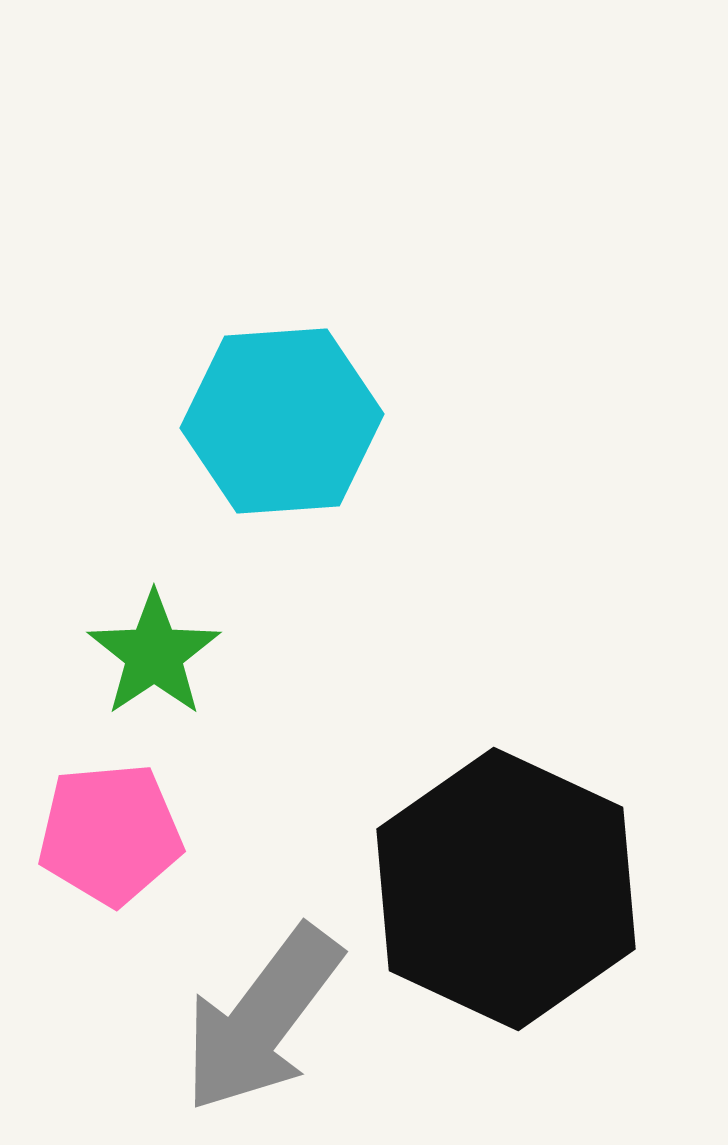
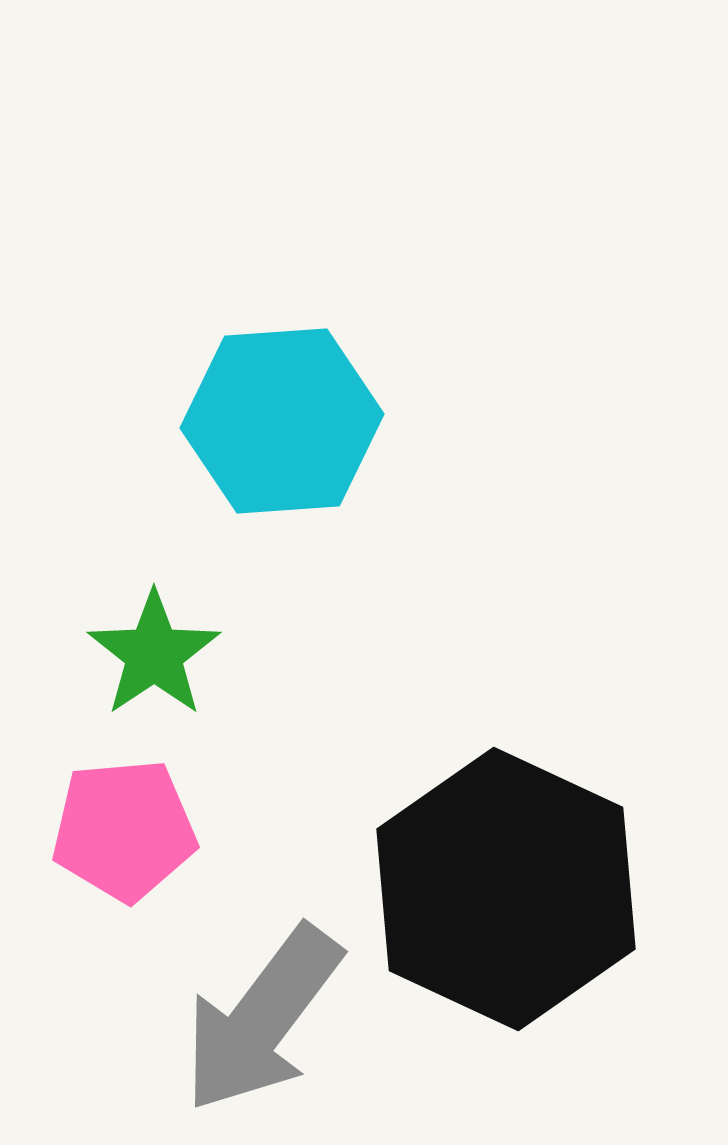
pink pentagon: moved 14 px right, 4 px up
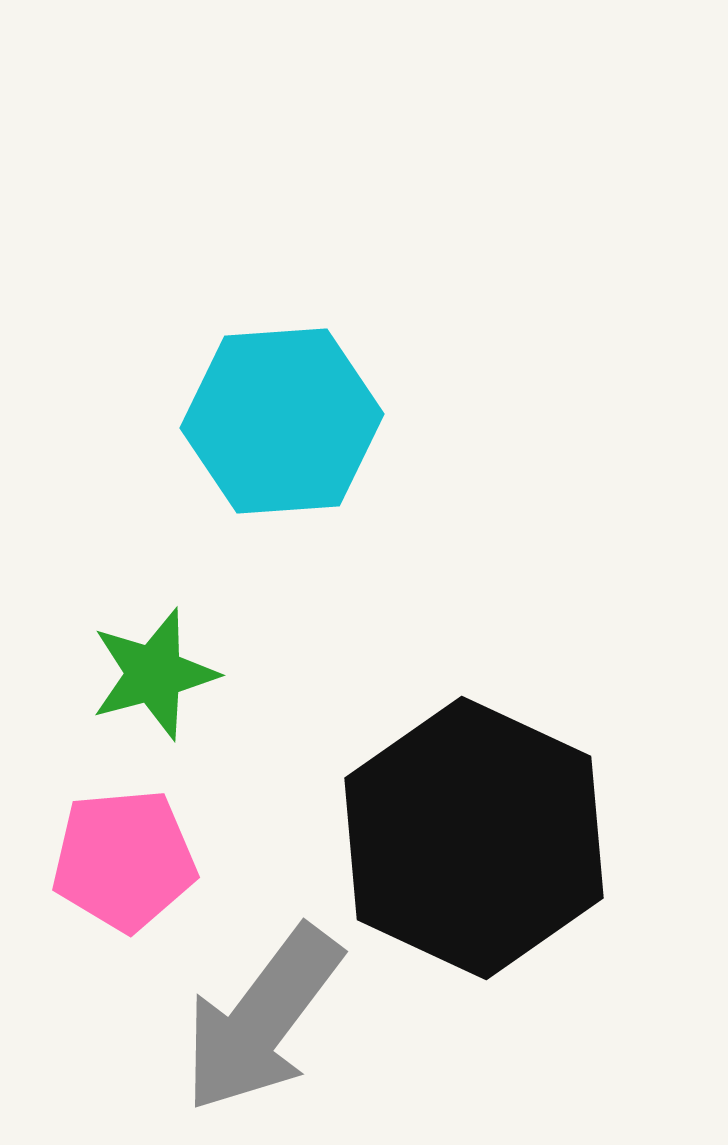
green star: moved 20 px down; rotated 19 degrees clockwise
pink pentagon: moved 30 px down
black hexagon: moved 32 px left, 51 px up
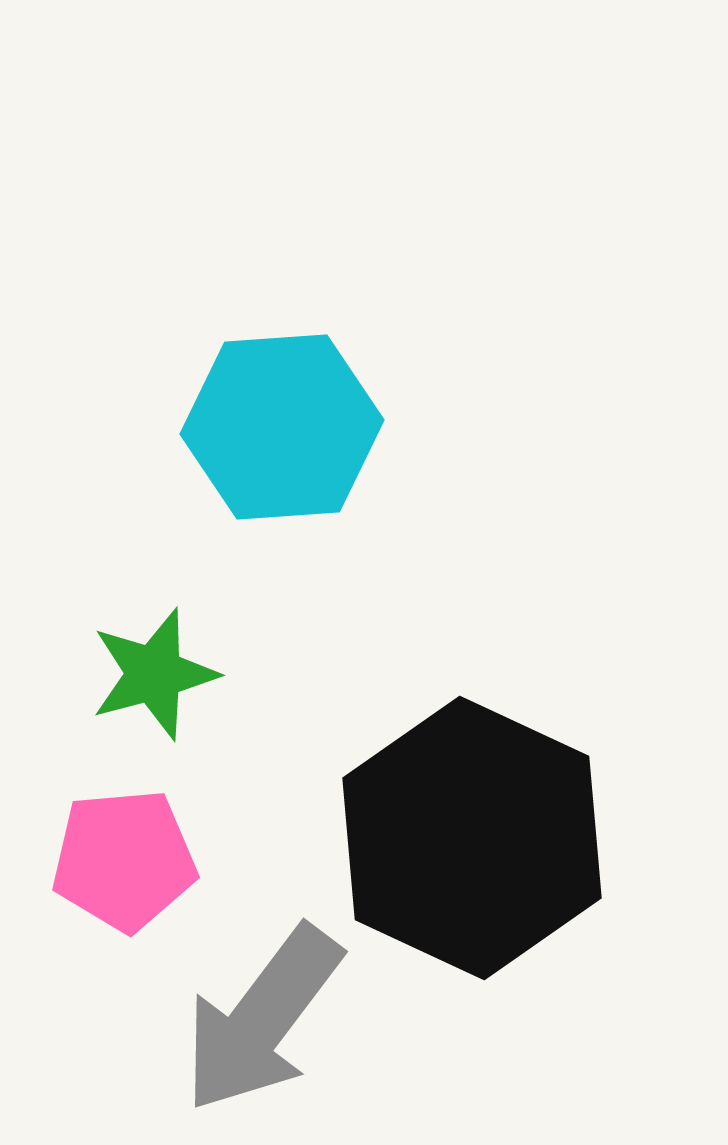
cyan hexagon: moved 6 px down
black hexagon: moved 2 px left
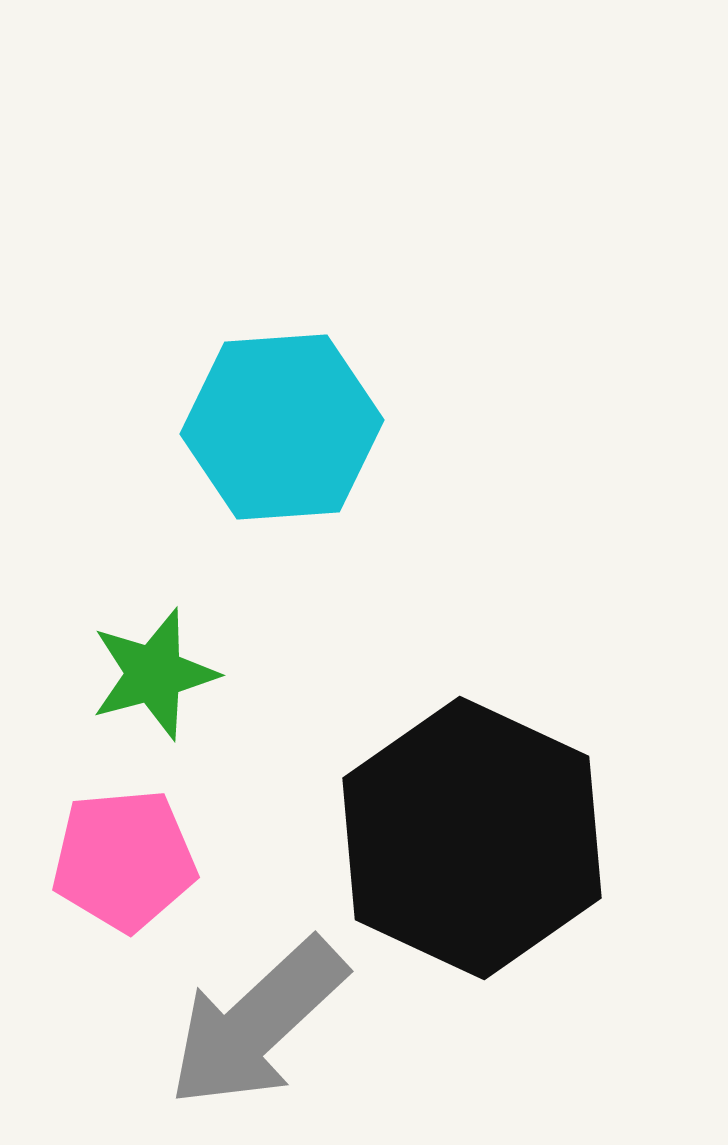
gray arrow: moved 5 px left, 4 px down; rotated 10 degrees clockwise
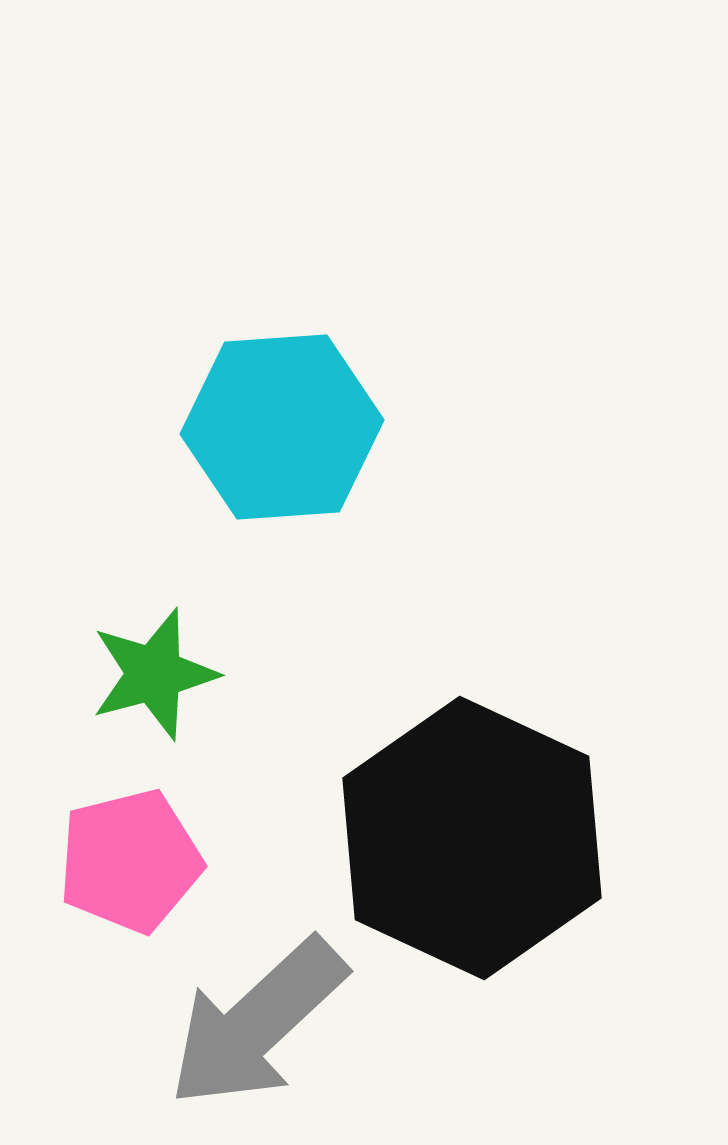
pink pentagon: moved 6 px right, 1 px down; rotated 9 degrees counterclockwise
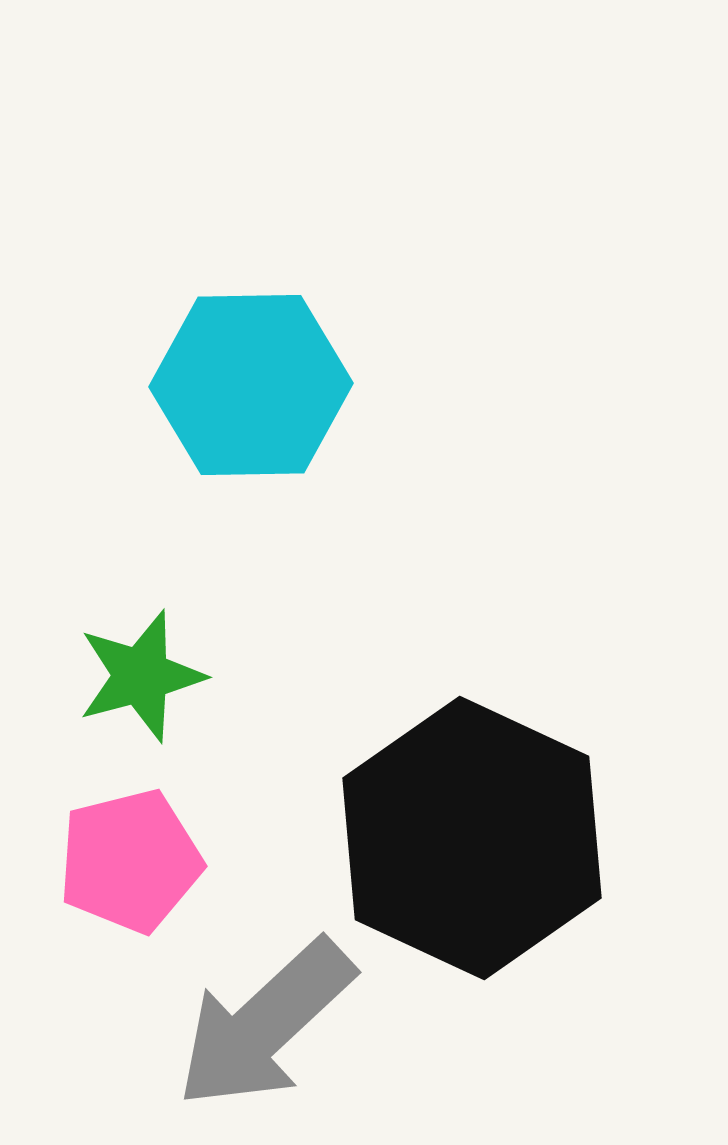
cyan hexagon: moved 31 px left, 42 px up; rotated 3 degrees clockwise
green star: moved 13 px left, 2 px down
gray arrow: moved 8 px right, 1 px down
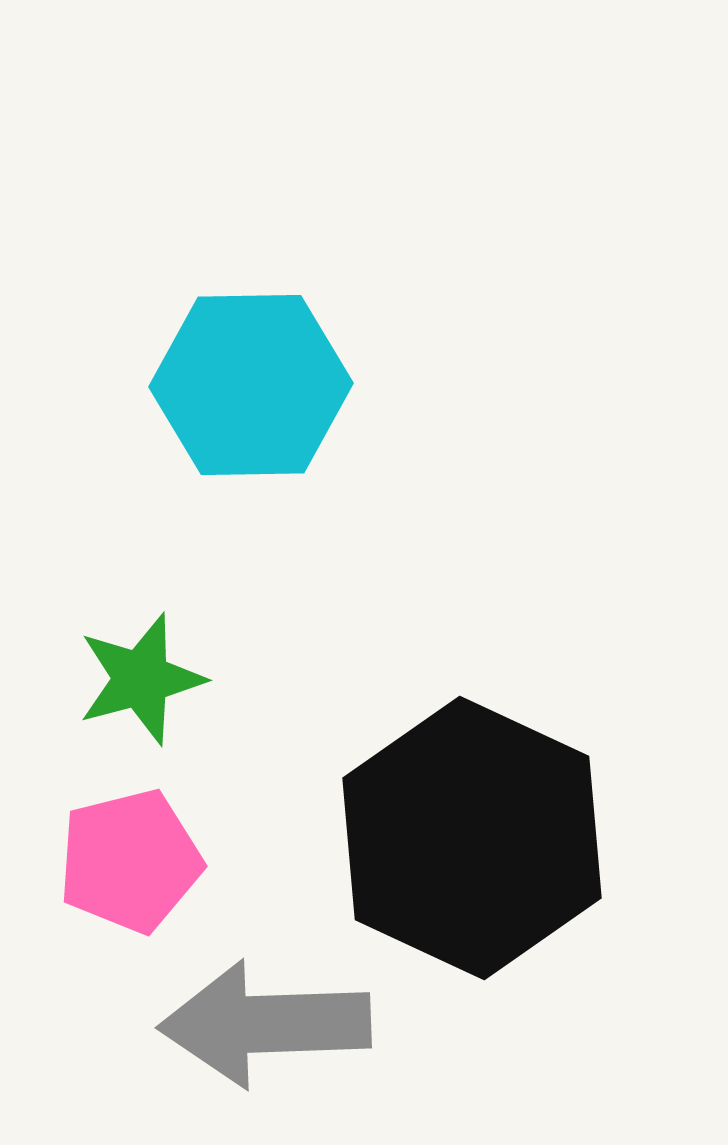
green star: moved 3 px down
gray arrow: rotated 41 degrees clockwise
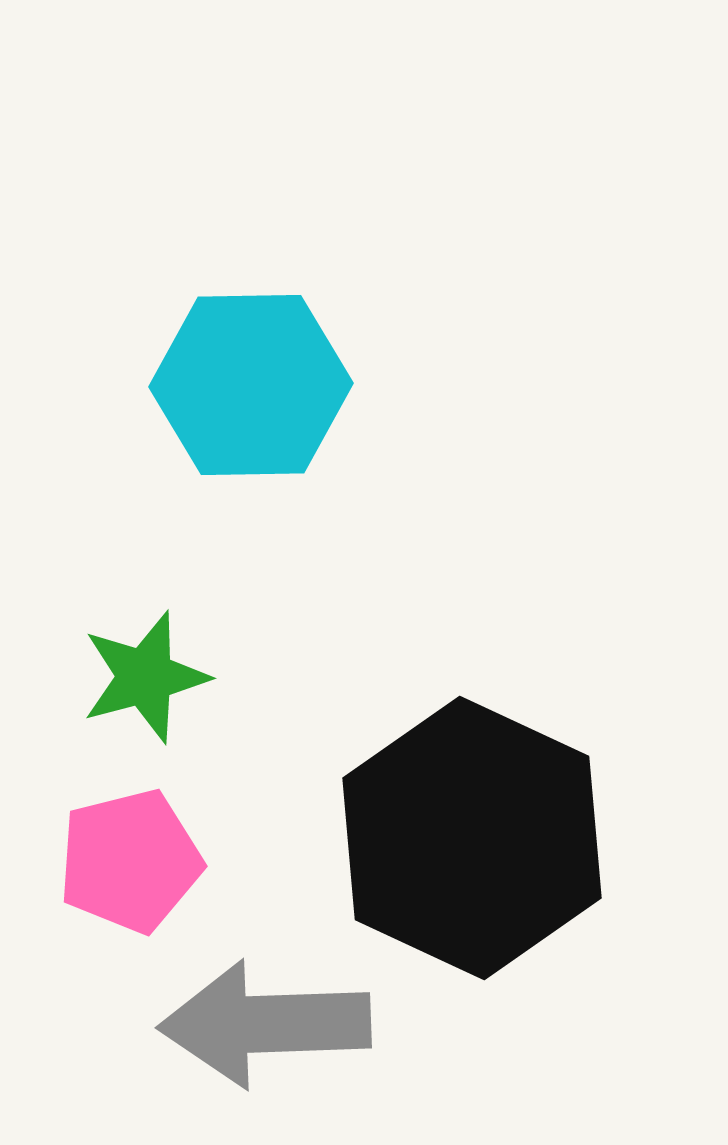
green star: moved 4 px right, 2 px up
